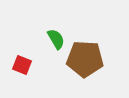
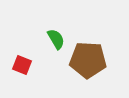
brown pentagon: moved 3 px right, 1 px down
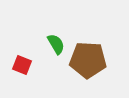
green semicircle: moved 5 px down
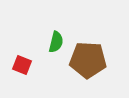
green semicircle: moved 2 px up; rotated 45 degrees clockwise
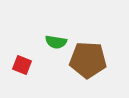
green semicircle: rotated 85 degrees clockwise
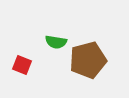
brown pentagon: rotated 18 degrees counterclockwise
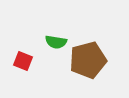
red square: moved 1 px right, 4 px up
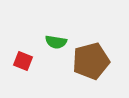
brown pentagon: moved 3 px right, 1 px down
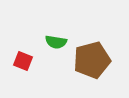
brown pentagon: moved 1 px right, 1 px up
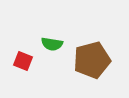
green semicircle: moved 4 px left, 2 px down
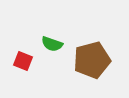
green semicircle: rotated 10 degrees clockwise
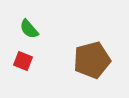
green semicircle: moved 23 px left, 15 px up; rotated 30 degrees clockwise
